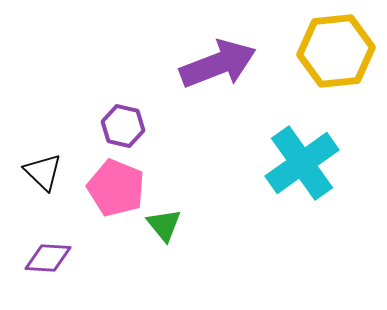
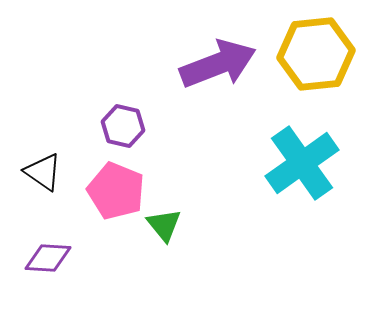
yellow hexagon: moved 20 px left, 3 px down
black triangle: rotated 9 degrees counterclockwise
pink pentagon: moved 3 px down
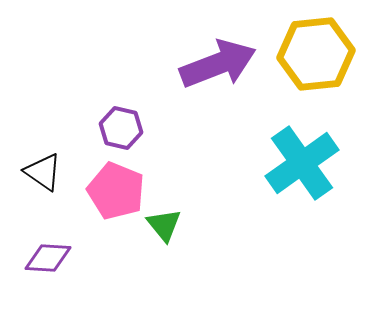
purple hexagon: moved 2 px left, 2 px down
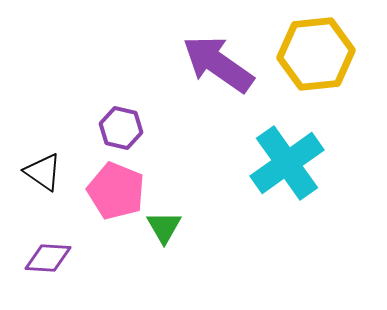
purple arrow: rotated 124 degrees counterclockwise
cyan cross: moved 15 px left
green triangle: moved 2 px down; rotated 9 degrees clockwise
